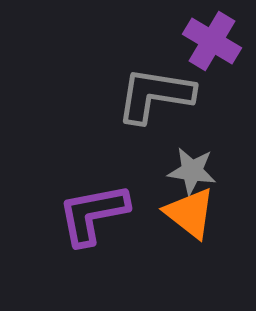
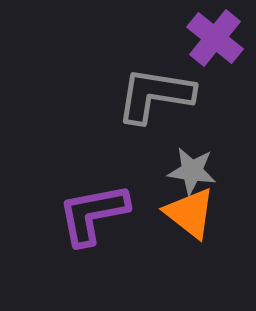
purple cross: moved 3 px right, 3 px up; rotated 8 degrees clockwise
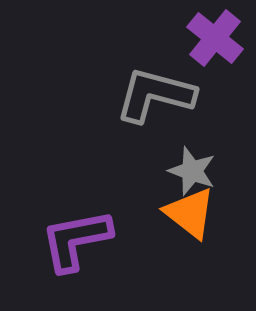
gray L-shape: rotated 6 degrees clockwise
gray star: rotated 12 degrees clockwise
purple L-shape: moved 17 px left, 26 px down
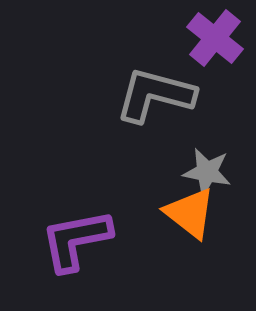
gray star: moved 15 px right, 1 px down; rotated 9 degrees counterclockwise
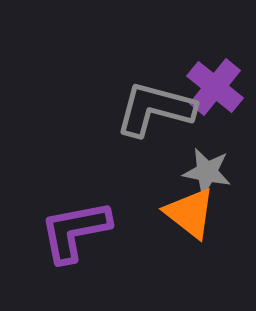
purple cross: moved 49 px down
gray L-shape: moved 14 px down
purple L-shape: moved 1 px left, 9 px up
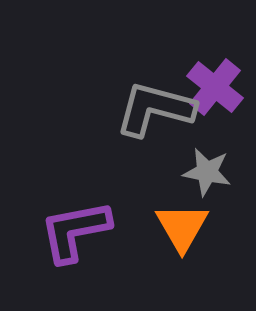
orange triangle: moved 8 px left, 14 px down; rotated 22 degrees clockwise
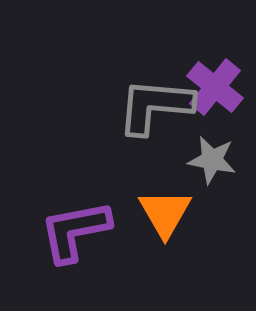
gray L-shape: moved 3 px up; rotated 10 degrees counterclockwise
gray star: moved 5 px right, 12 px up
orange triangle: moved 17 px left, 14 px up
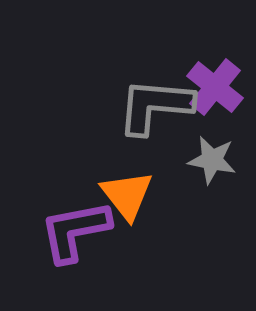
orange triangle: moved 38 px left, 18 px up; rotated 8 degrees counterclockwise
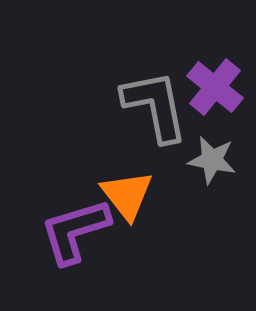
gray L-shape: rotated 74 degrees clockwise
purple L-shape: rotated 6 degrees counterclockwise
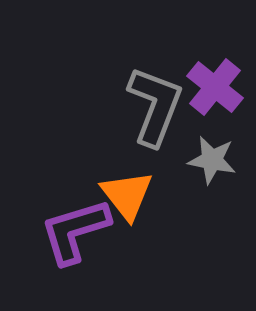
gray L-shape: rotated 32 degrees clockwise
